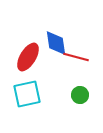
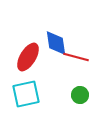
cyan square: moved 1 px left
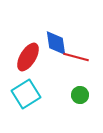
cyan square: rotated 20 degrees counterclockwise
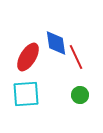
red line: rotated 50 degrees clockwise
cyan square: rotated 28 degrees clockwise
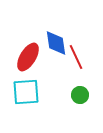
cyan square: moved 2 px up
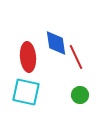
red ellipse: rotated 36 degrees counterclockwise
cyan square: rotated 16 degrees clockwise
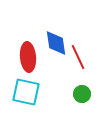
red line: moved 2 px right
green circle: moved 2 px right, 1 px up
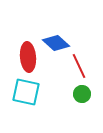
blue diamond: rotated 40 degrees counterclockwise
red line: moved 1 px right, 9 px down
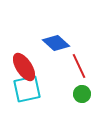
red ellipse: moved 4 px left, 10 px down; rotated 28 degrees counterclockwise
cyan square: moved 1 px right, 3 px up; rotated 24 degrees counterclockwise
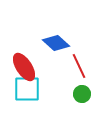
cyan square: rotated 12 degrees clockwise
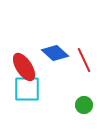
blue diamond: moved 1 px left, 10 px down
red line: moved 5 px right, 6 px up
green circle: moved 2 px right, 11 px down
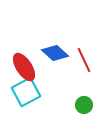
cyan square: moved 1 px left, 3 px down; rotated 28 degrees counterclockwise
